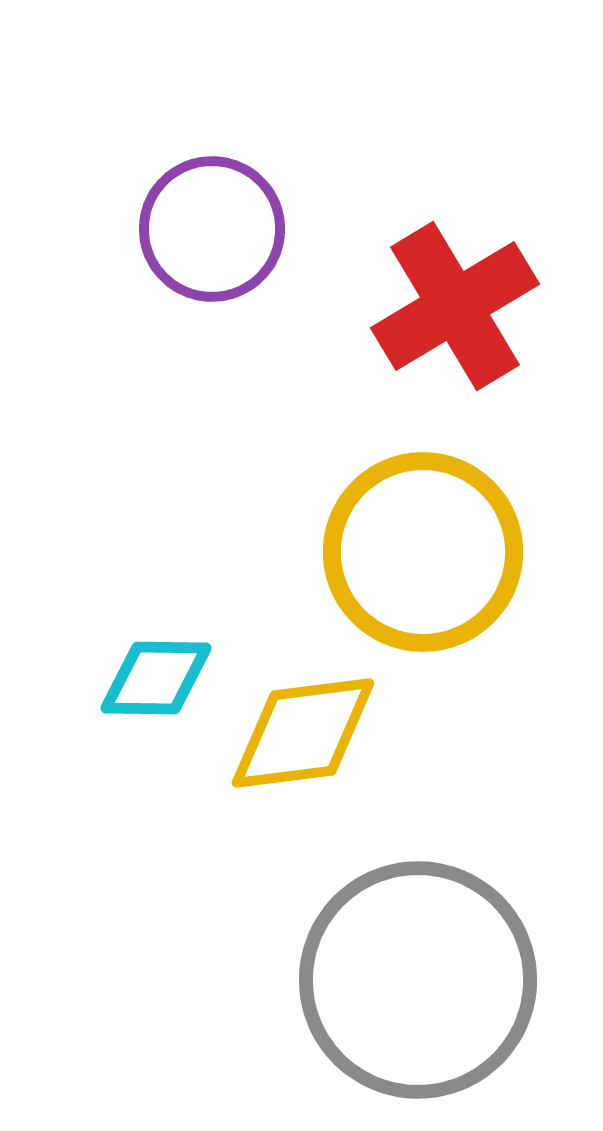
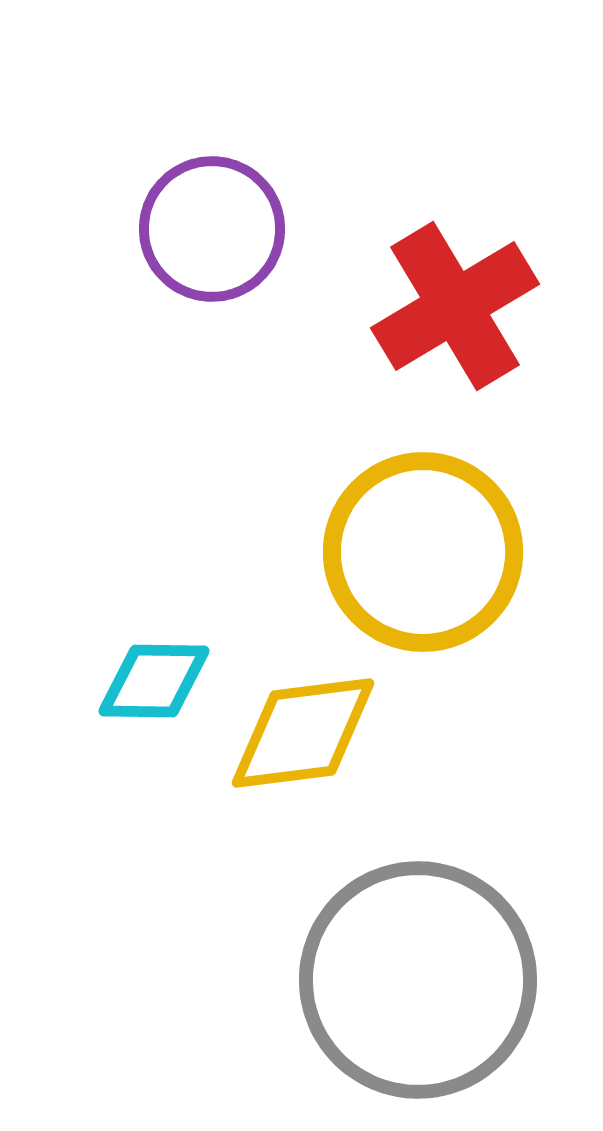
cyan diamond: moved 2 px left, 3 px down
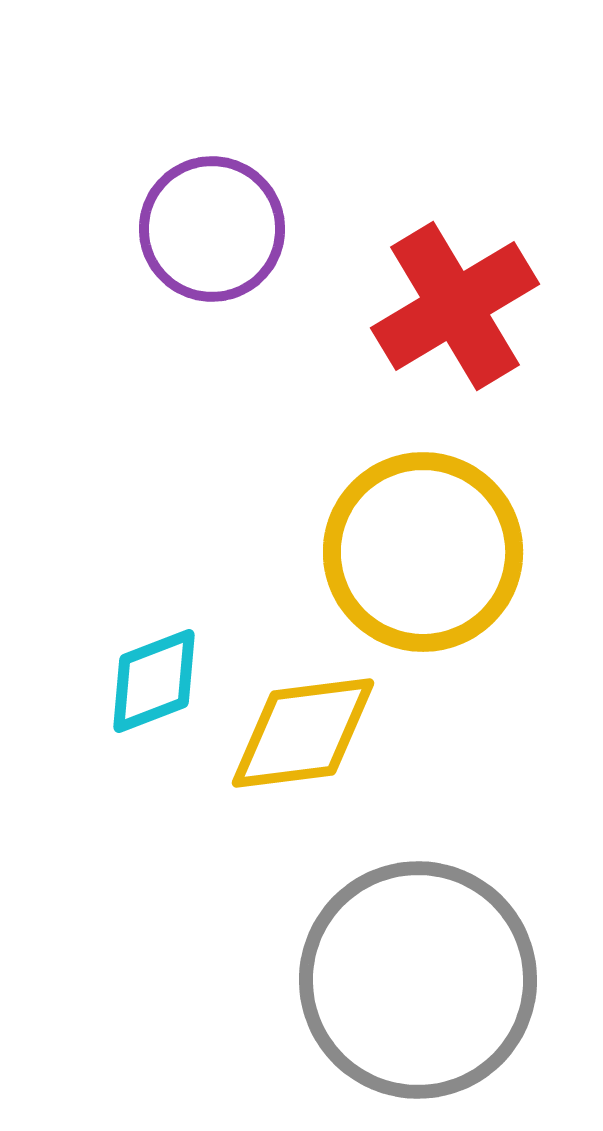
cyan diamond: rotated 22 degrees counterclockwise
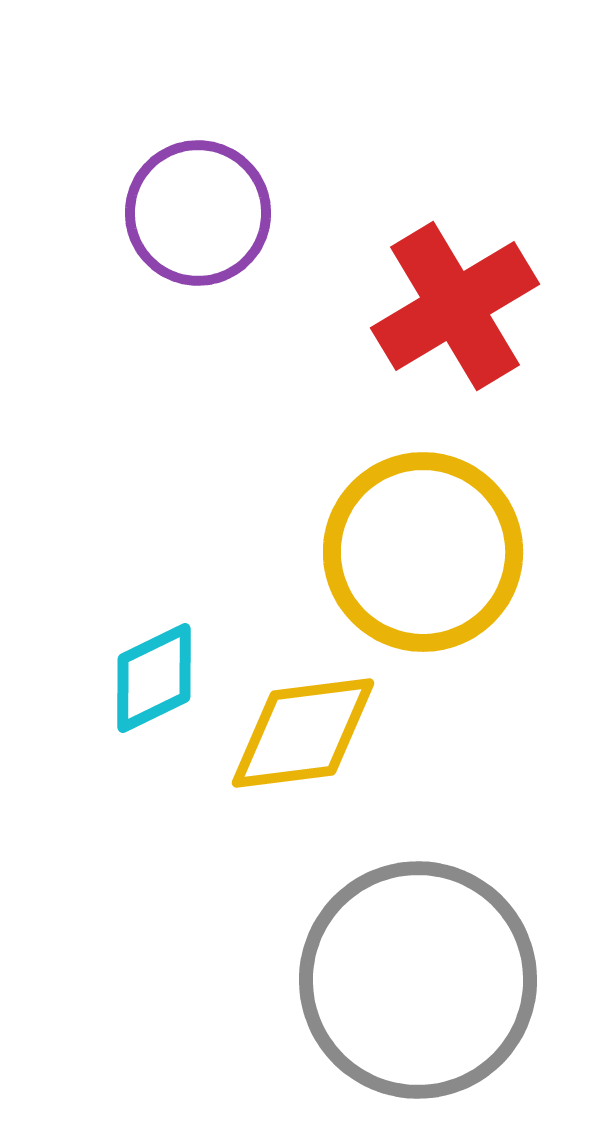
purple circle: moved 14 px left, 16 px up
cyan diamond: moved 3 px up; rotated 5 degrees counterclockwise
